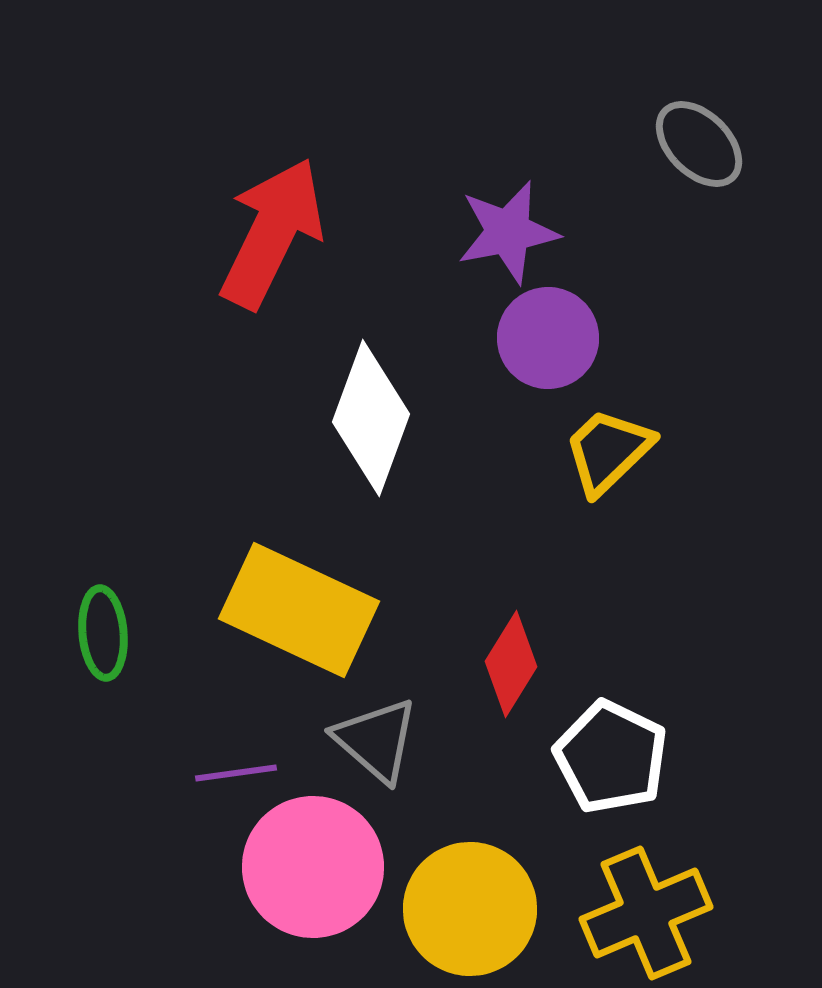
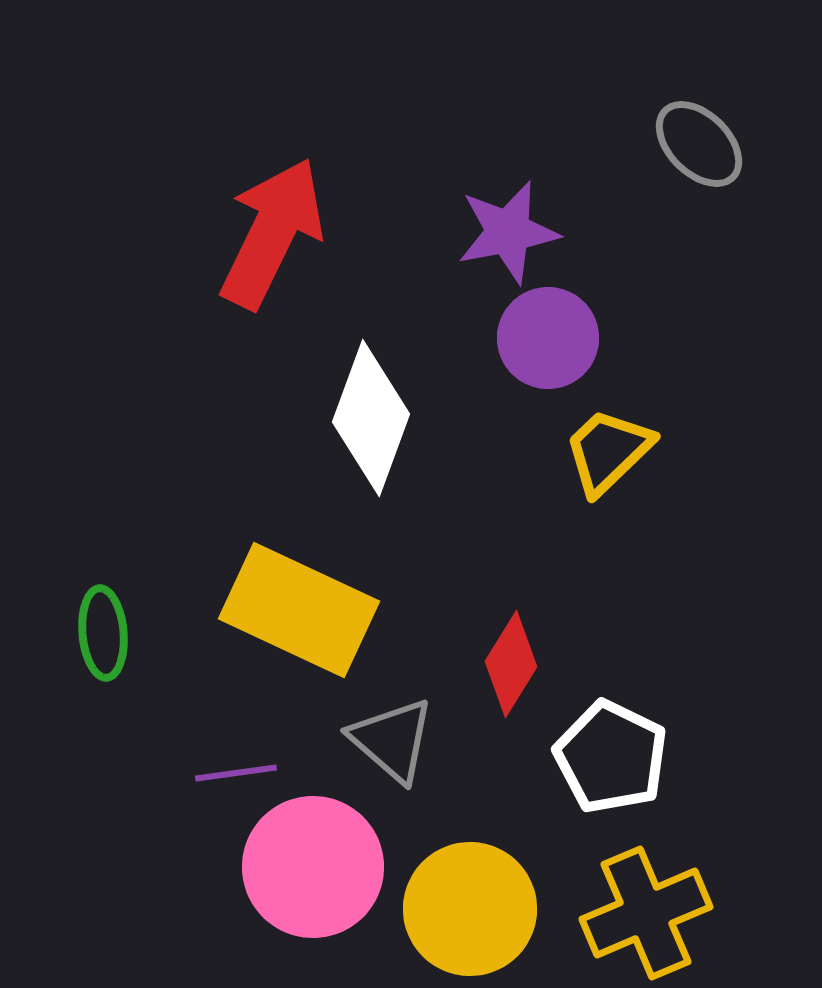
gray triangle: moved 16 px right
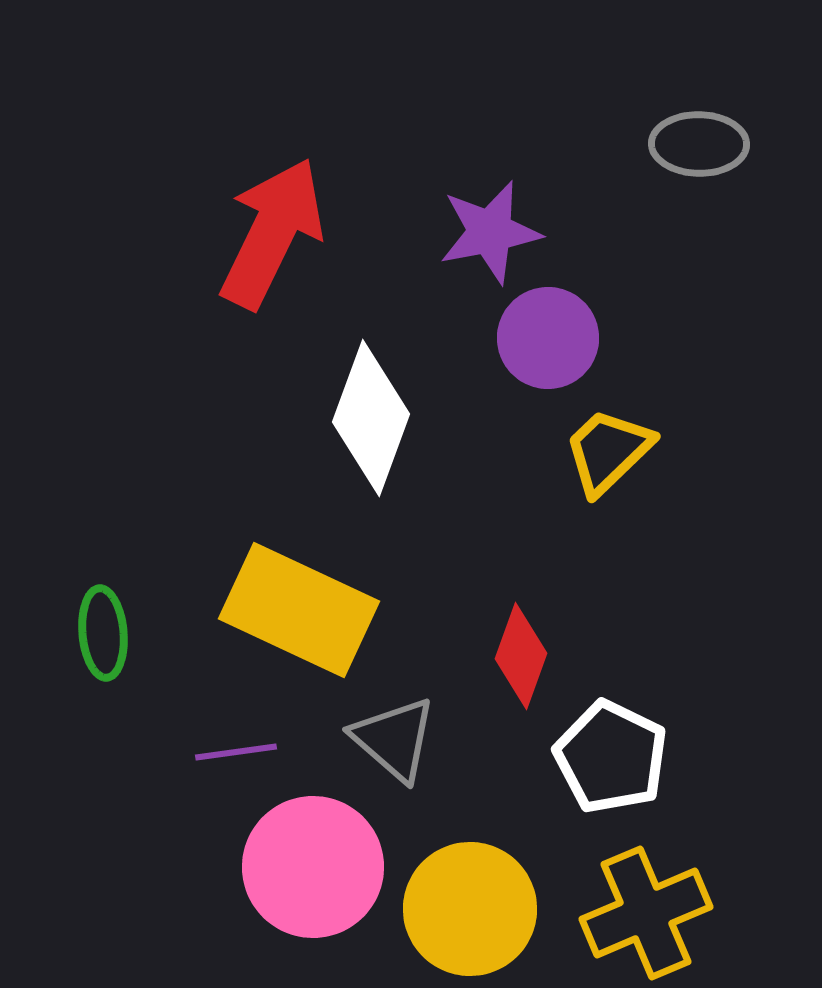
gray ellipse: rotated 44 degrees counterclockwise
purple star: moved 18 px left
red diamond: moved 10 px right, 8 px up; rotated 12 degrees counterclockwise
gray triangle: moved 2 px right, 1 px up
purple line: moved 21 px up
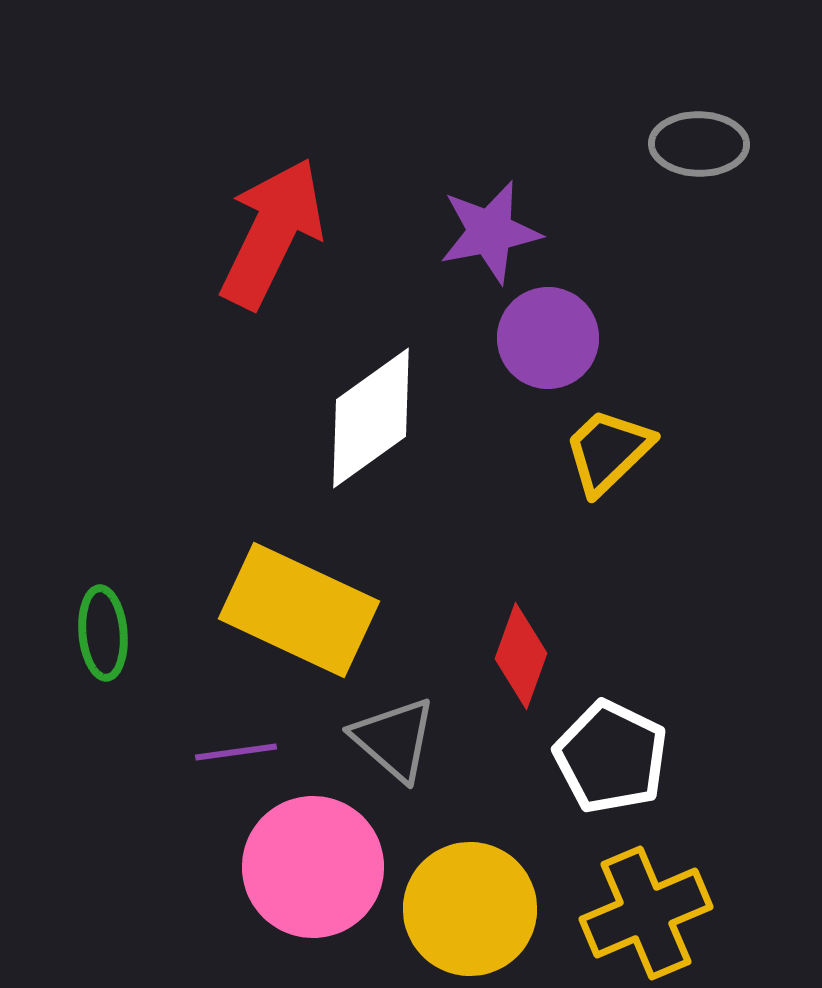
white diamond: rotated 34 degrees clockwise
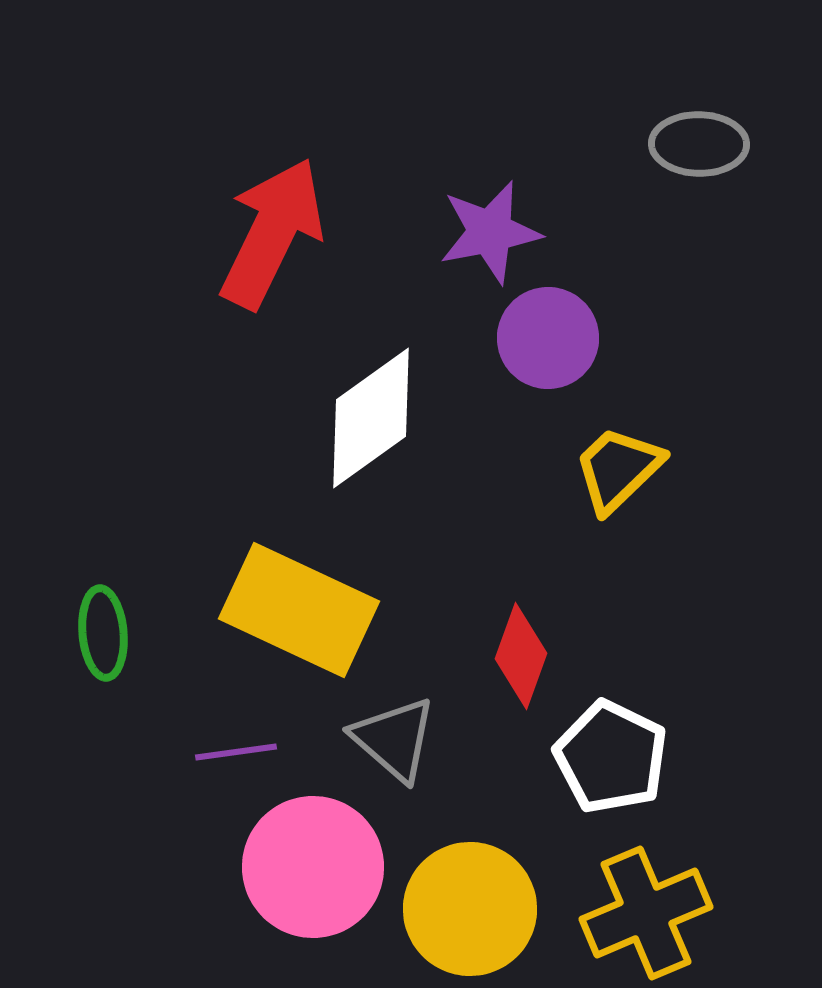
yellow trapezoid: moved 10 px right, 18 px down
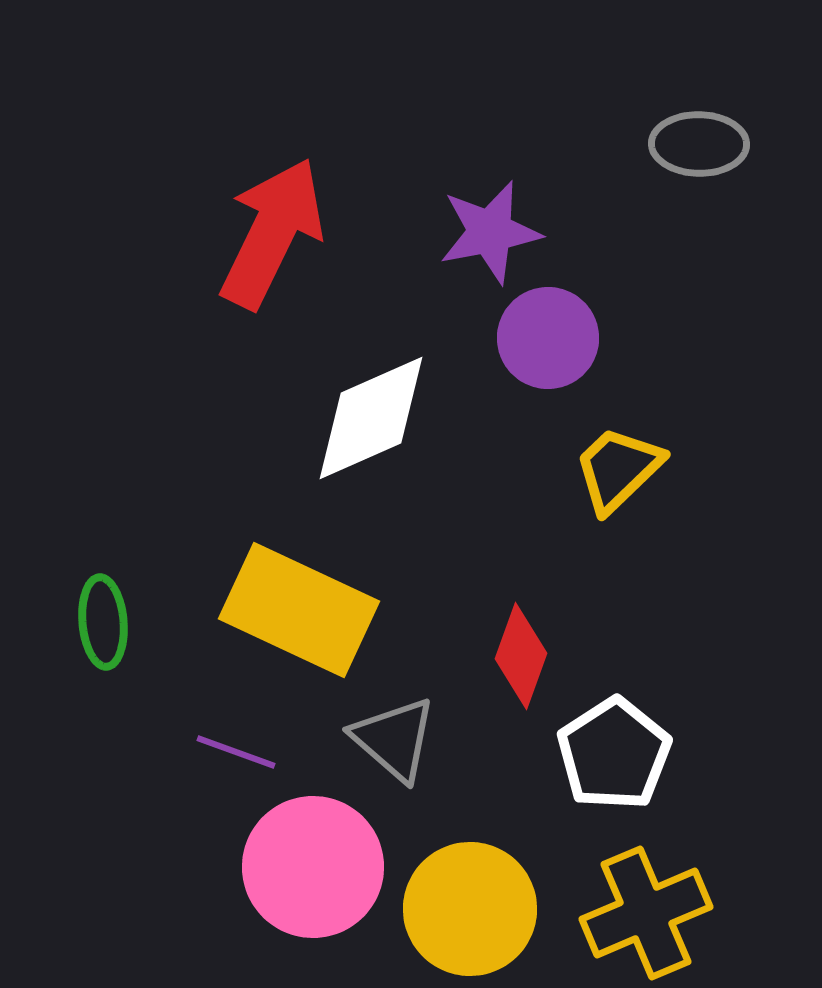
white diamond: rotated 12 degrees clockwise
green ellipse: moved 11 px up
purple line: rotated 28 degrees clockwise
white pentagon: moved 3 px right, 3 px up; rotated 13 degrees clockwise
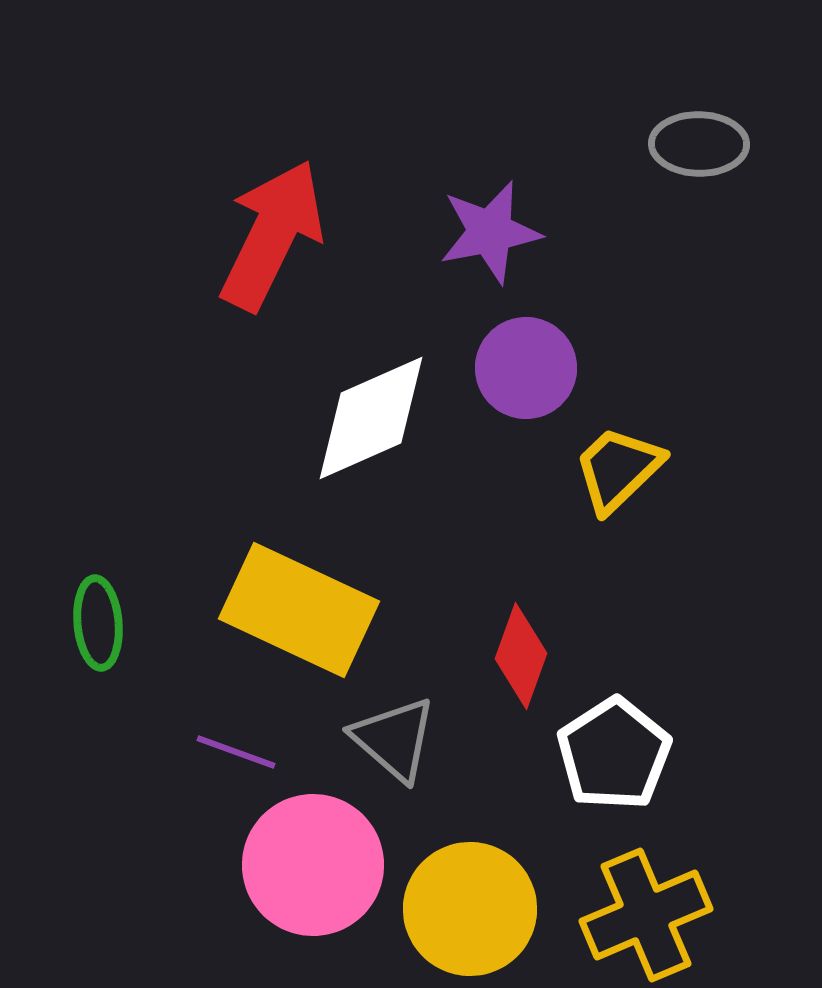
red arrow: moved 2 px down
purple circle: moved 22 px left, 30 px down
green ellipse: moved 5 px left, 1 px down
pink circle: moved 2 px up
yellow cross: moved 2 px down
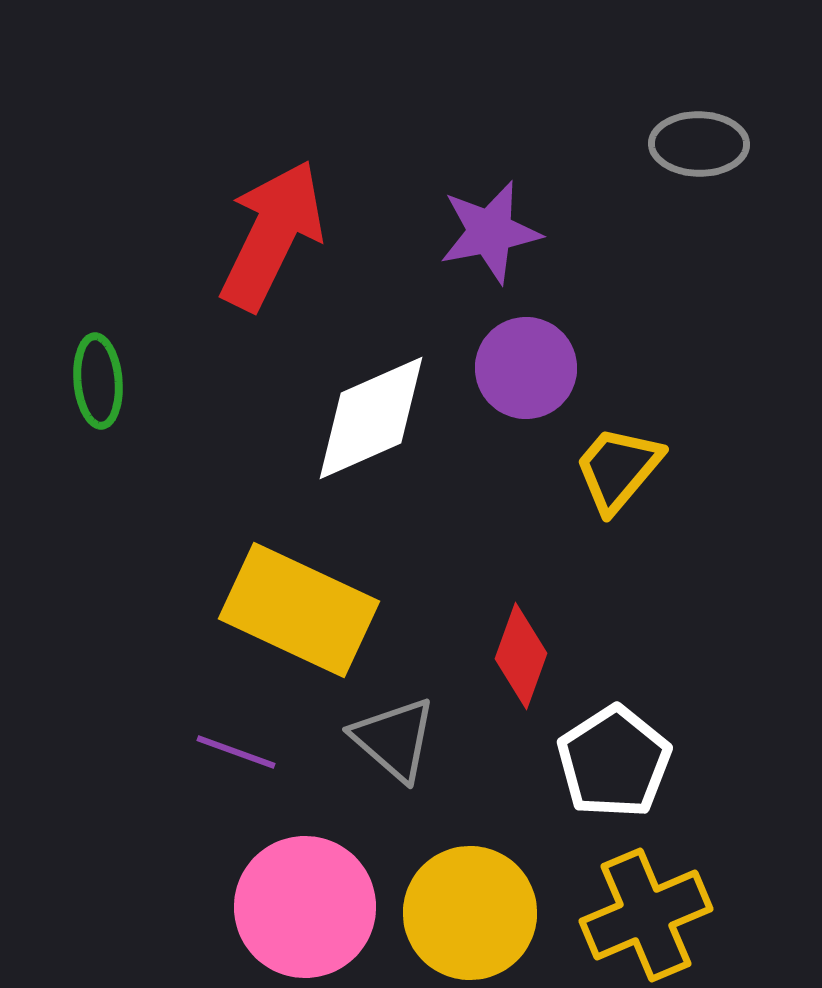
yellow trapezoid: rotated 6 degrees counterclockwise
green ellipse: moved 242 px up
white pentagon: moved 8 px down
pink circle: moved 8 px left, 42 px down
yellow circle: moved 4 px down
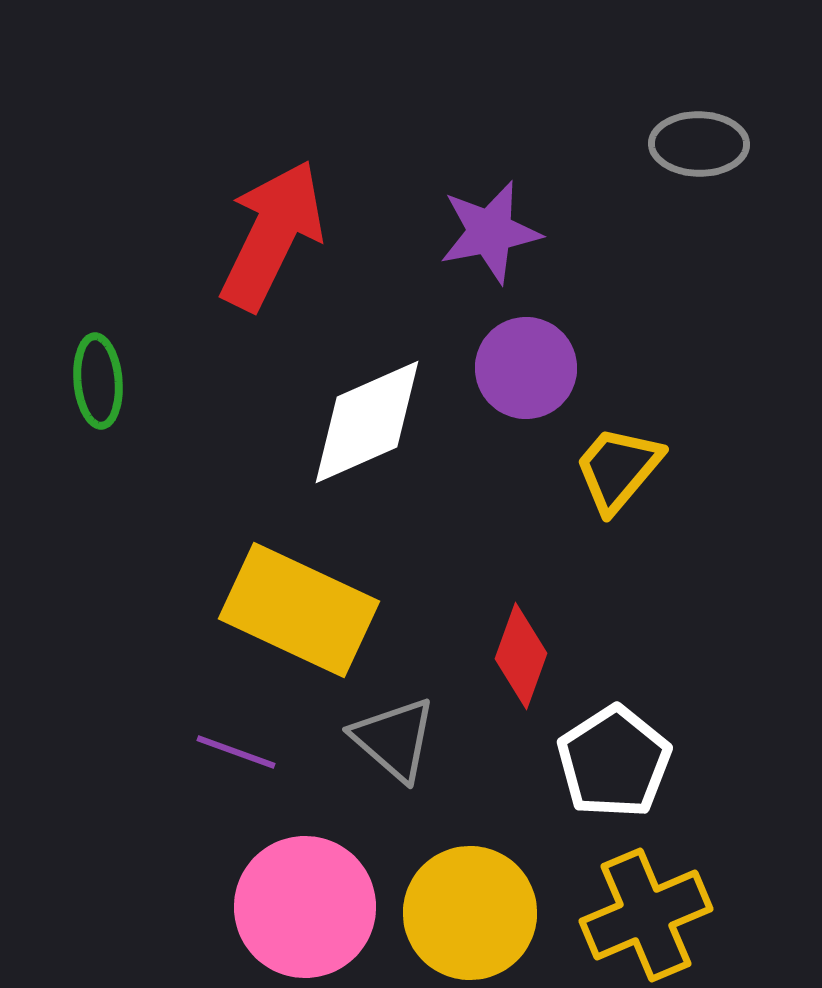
white diamond: moved 4 px left, 4 px down
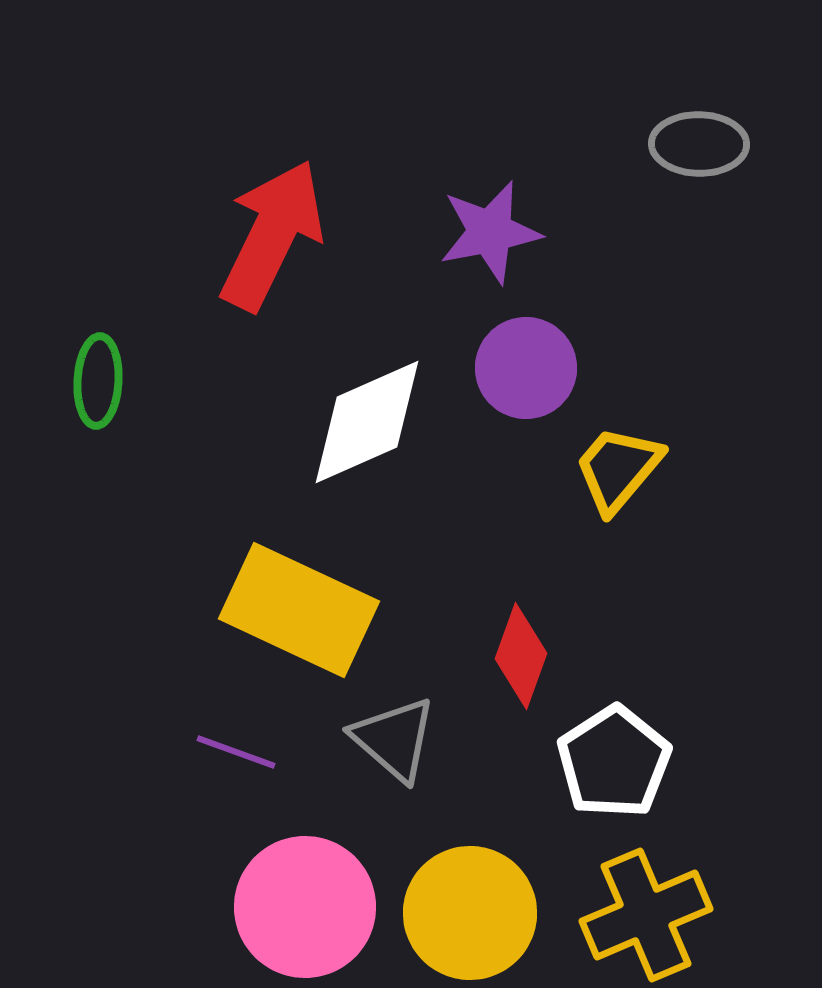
green ellipse: rotated 8 degrees clockwise
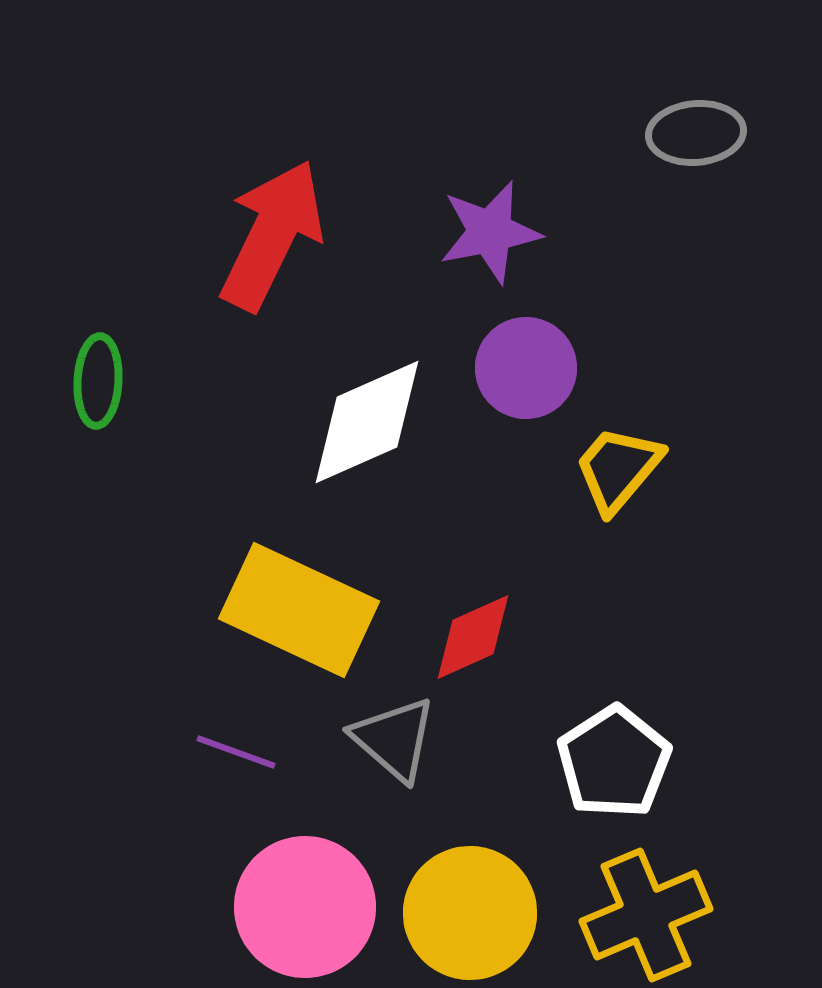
gray ellipse: moved 3 px left, 11 px up; rotated 6 degrees counterclockwise
red diamond: moved 48 px left, 19 px up; rotated 46 degrees clockwise
